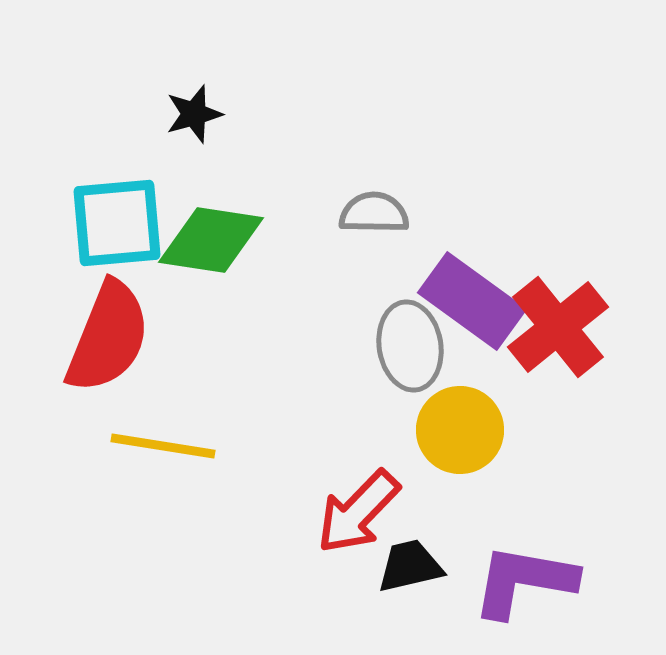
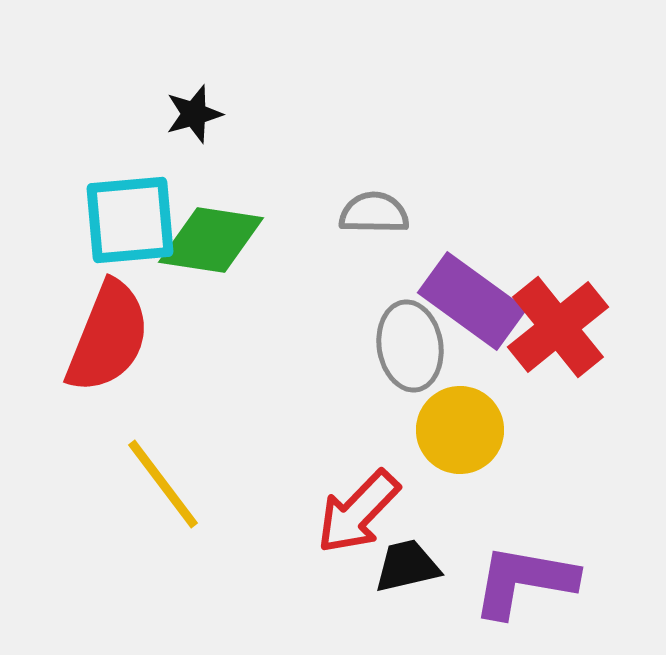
cyan square: moved 13 px right, 3 px up
yellow line: moved 38 px down; rotated 44 degrees clockwise
black trapezoid: moved 3 px left
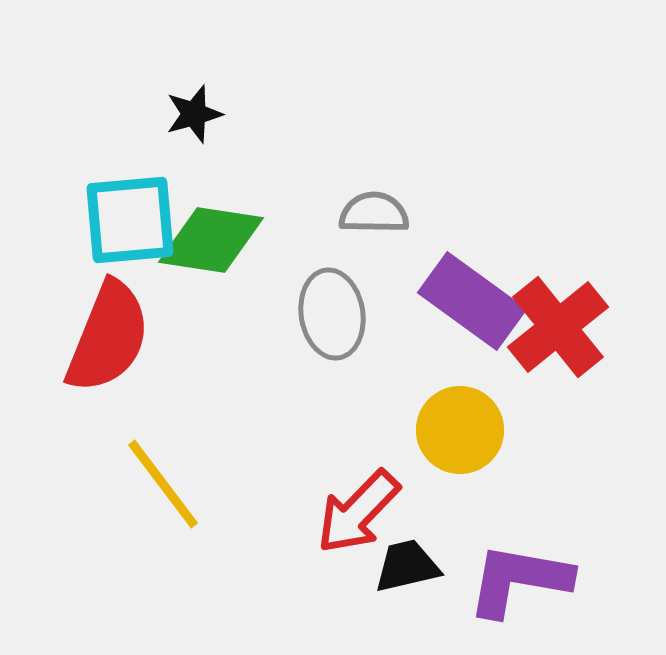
gray ellipse: moved 78 px left, 32 px up
purple L-shape: moved 5 px left, 1 px up
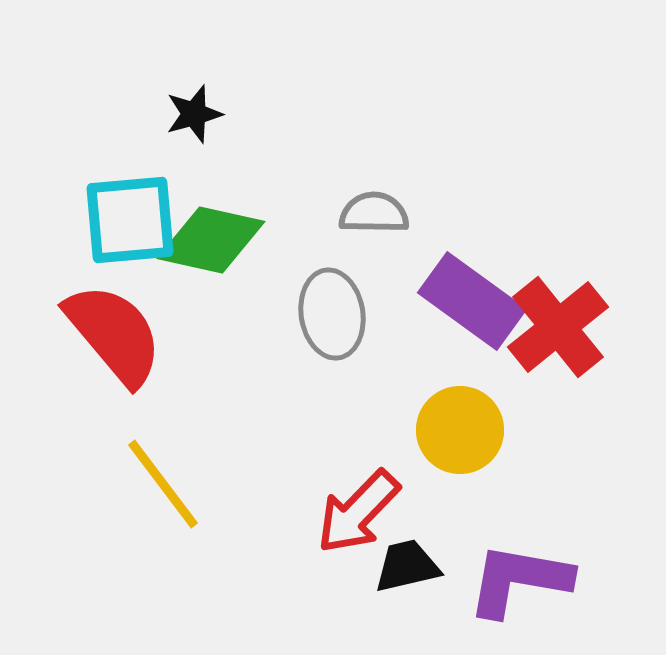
green diamond: rotated 4 degrees clockwise
red semicircle: moved 6 px right, 3 px up; rotated 62 degrees counterclockwise
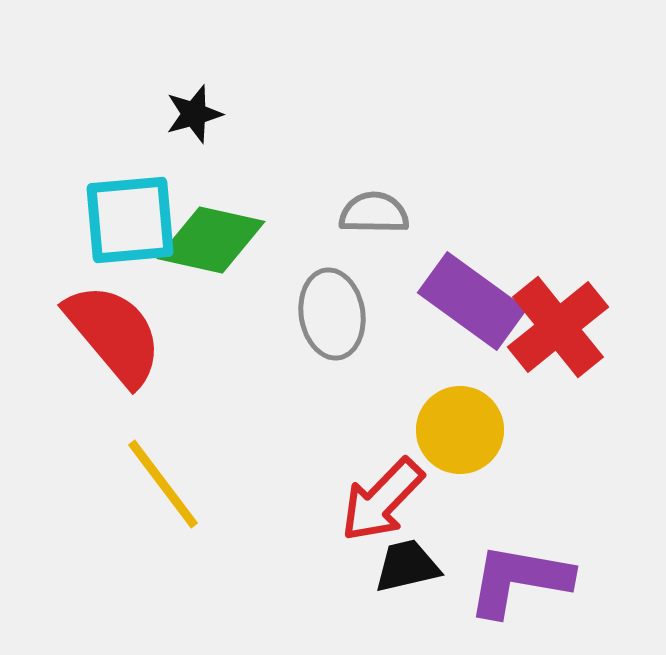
red arrow: moved 24 px right, 12 px up
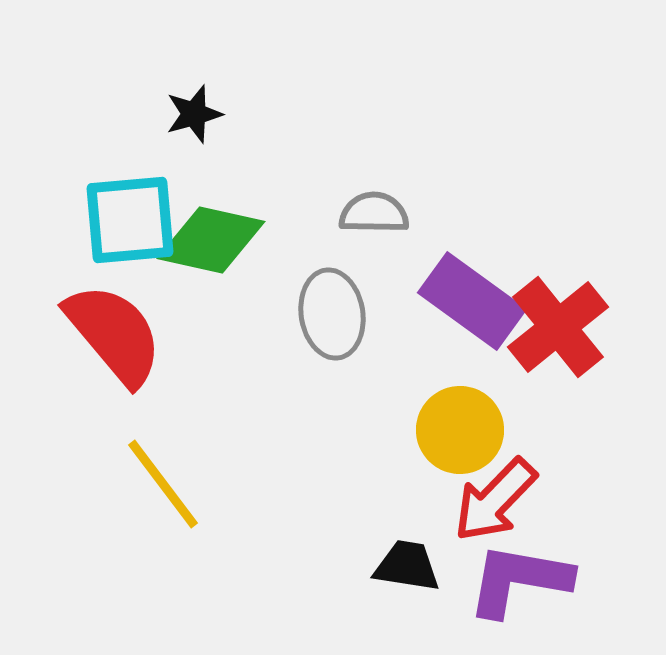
red arrow: moved 113 px right
black trapezoid: rotated 22 degrees clockwise
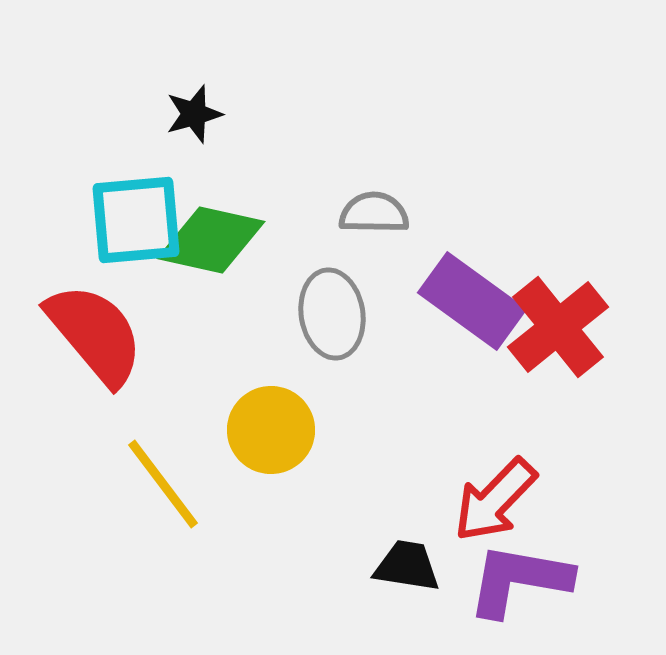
cyan square: moved 6 px right
red semicircle: moved 19 px left
yellow circle: moved 189 px left
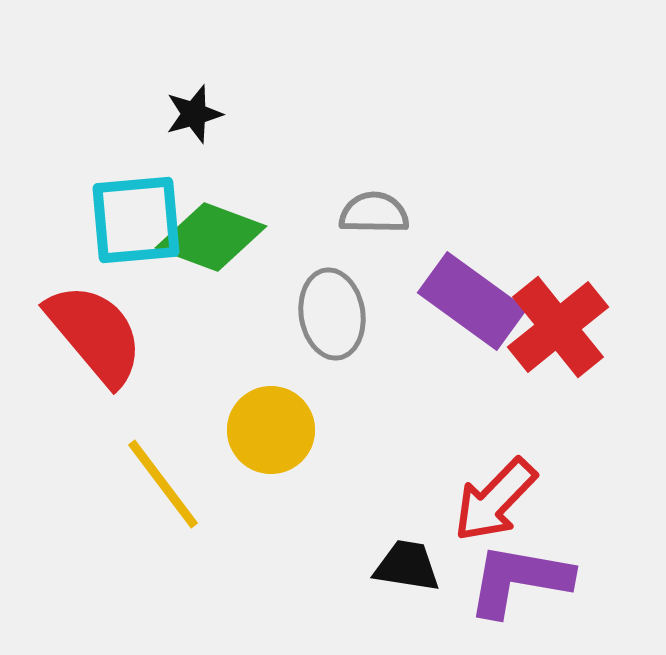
green diamond: moved 3 px up; rotated 8 degrees clockwise
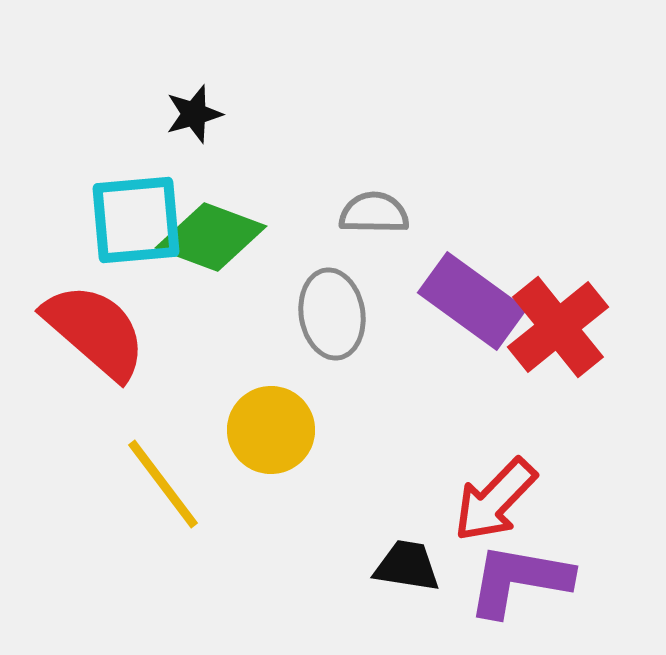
red semicircle: moved 3 px up; rotated 9 degrees counterclockwise
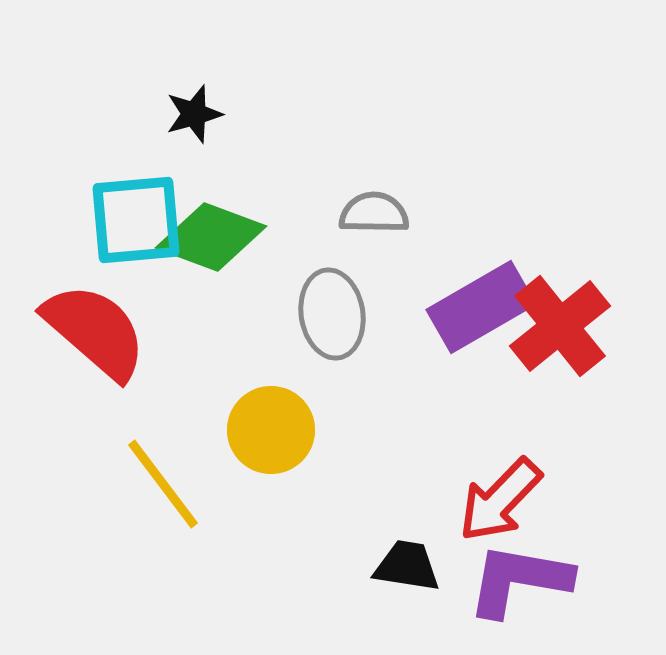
purple rectangle: moved 9 px right, 6 px down; rotated 66 degrees counterclockwise
red cross: moved 2 px right, 1 px up
red arrow: moved 5 px right
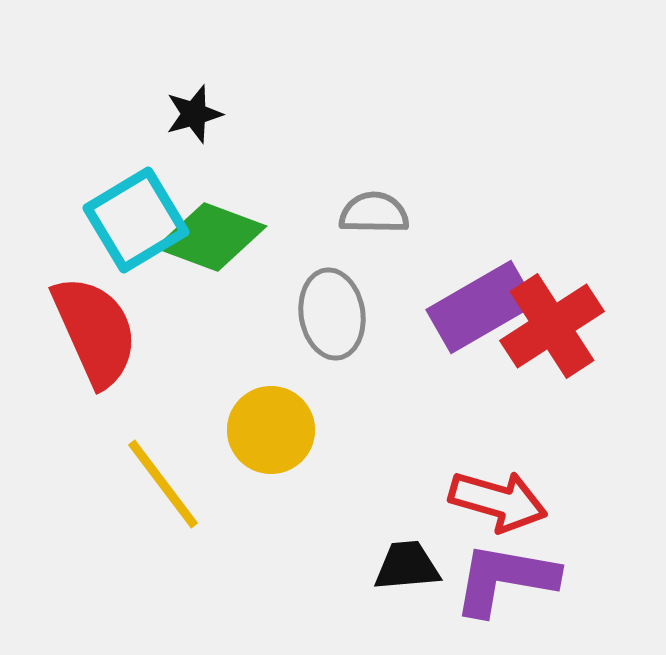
cyan square: rotated 26 degrees counterclockwise
red cross: moved 8 px left; rotated 6 degrees clockwise
red semicircle: rotated 25 degrees clockwise
red arrow: moved 2 px left, 1 px down; rotated 118 degrees counterclockwise
black trapezoid: rotated 14 degrees counterclockwise
purple L-shape: moved 14 px left, 1 px up
